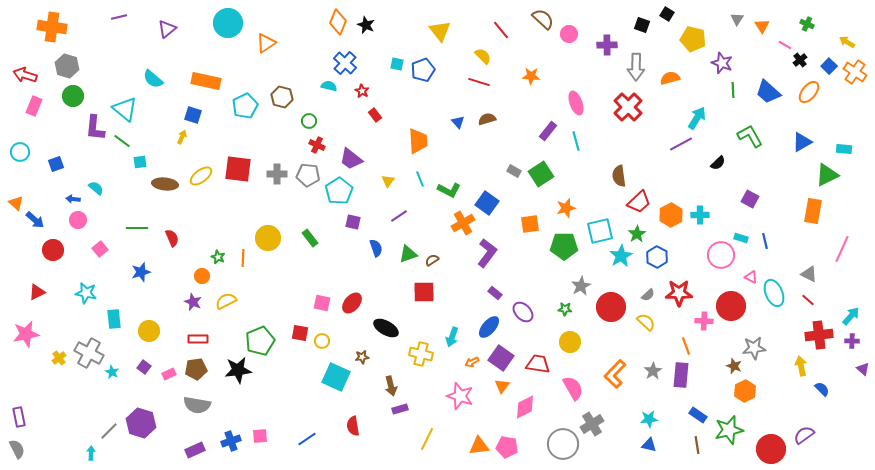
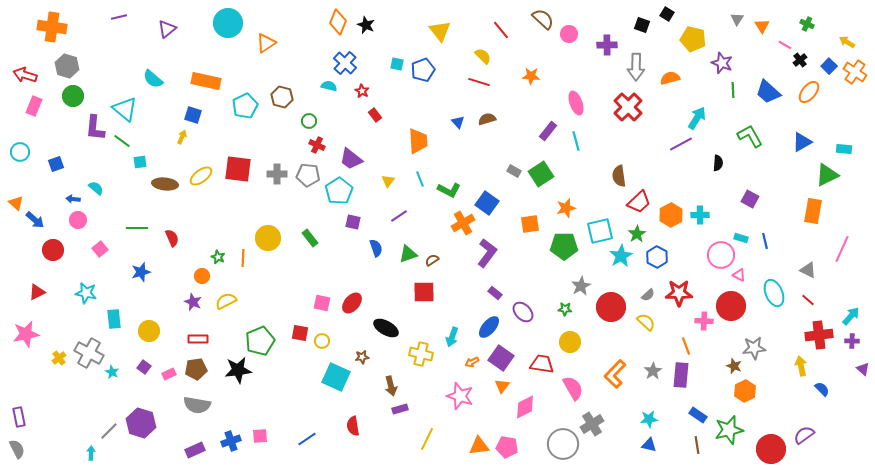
black semicircle at (718, 163): rotated 42 degrees counterclockwise
gray triangle at (809, 274): moved 1 px left, 4 px up
pink triangle at (751, 277): moved 12 px left, 2 px up
red trapezoid at (538, 364): moved 4 px right
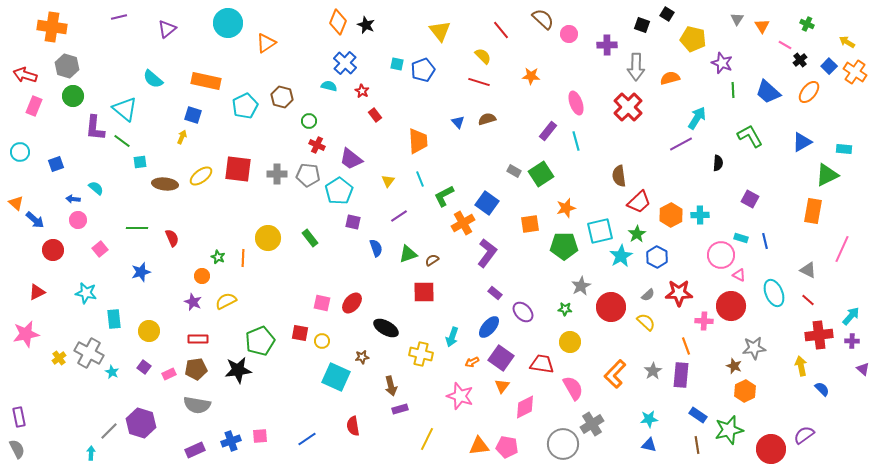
green L-shape at (449, 190): moved 5 px left, 6 px down; rotated 125 degrees clockwise
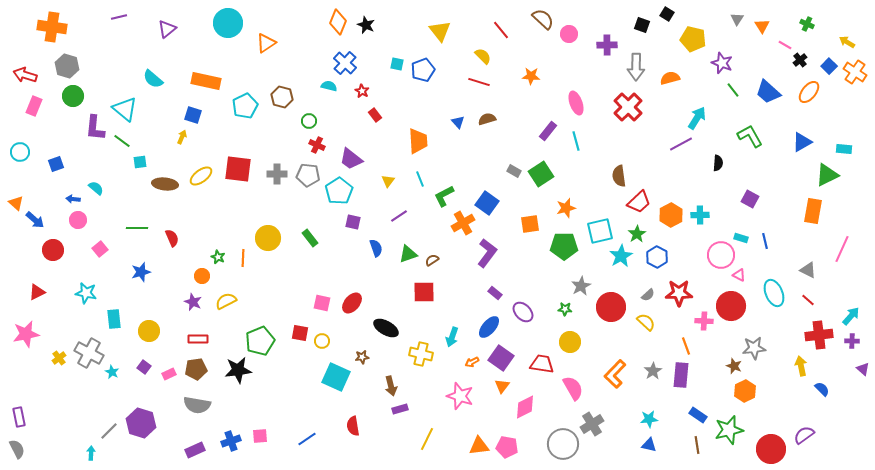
green line at (733, 90): rotated 35 degrees counterclockwise
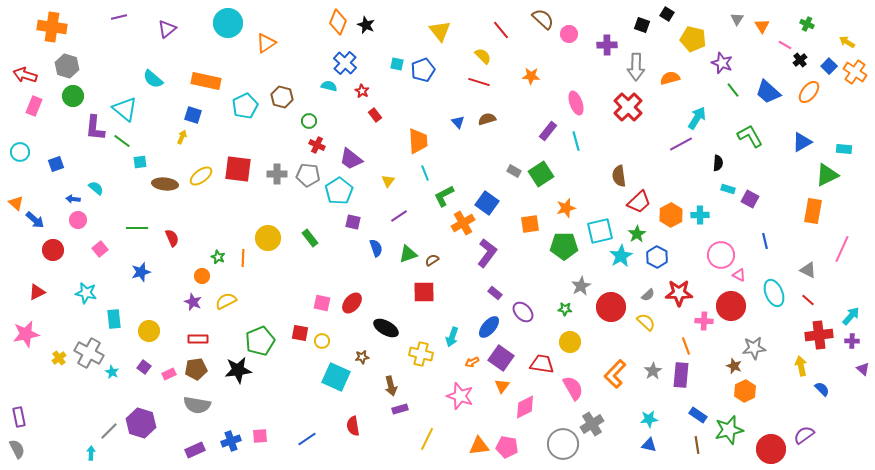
cyan line at (420, 179): moved 5 px right, 6 px up
cyan rectangle at (741, 238): moved 13 px left, 49 px up
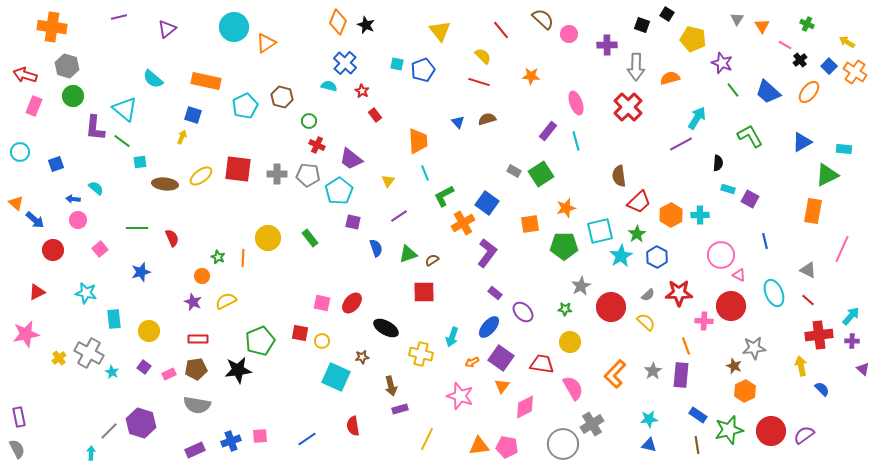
cyan circle at (228, 23): moved 6 px right, 4 px down
red circle at (771, 449): moved 18 px up
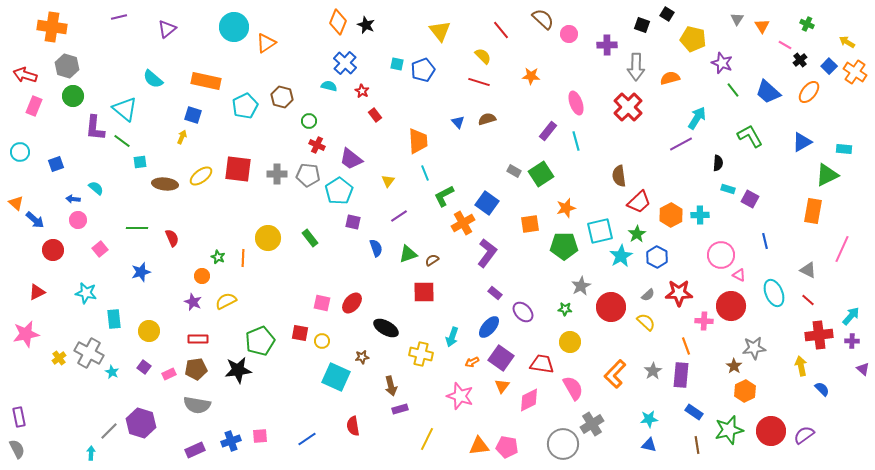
brown star at (734, 366): rotated 14 degrees clockwise
pink diamond at (525, 407): moved 4 px right, 7 px up
blue rectangle at (698, 415): moved 4 px left, 3 px up
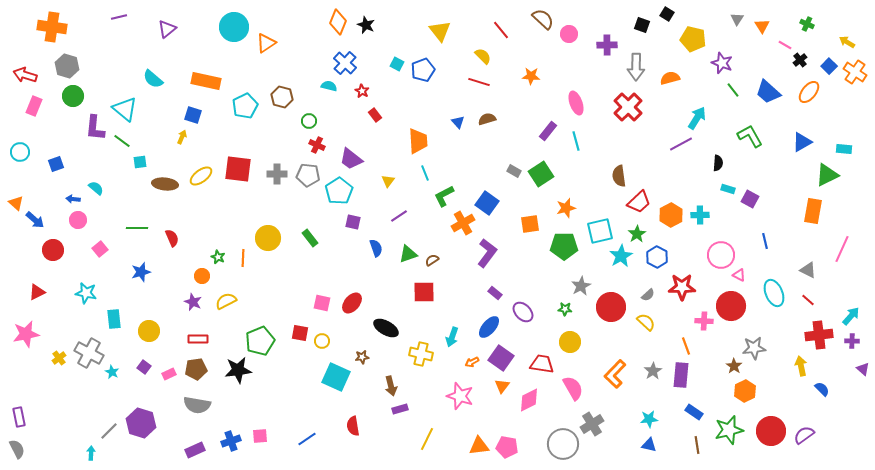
cyan square at (397, 64): rotated 16 degrees clockwise
red star at (679, 293): moved 3 px right, 6 px up
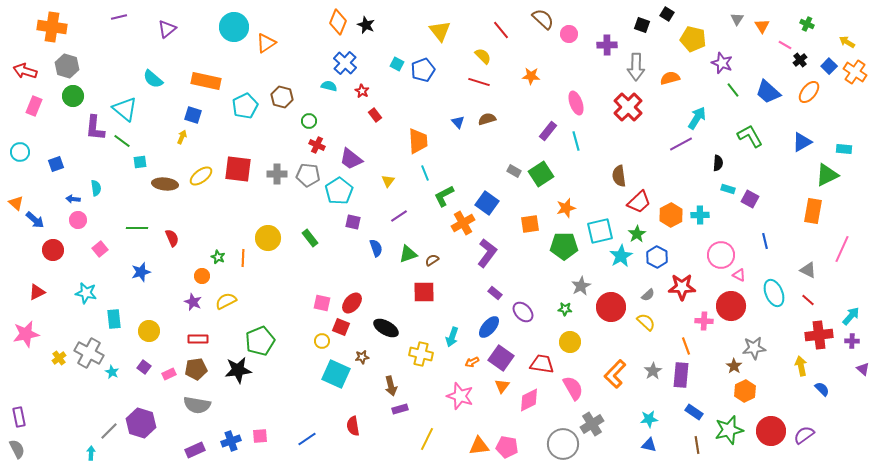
red arrow at (25, 75): moved 4 px up
cyan semicircle at (96, 188): rotated 42 degrees clockwise
red square at (300, 333): moved 41 px right, 6 px up; rotated 12 degrees clockwise
cyan square at (336, 377): moved 3 px up
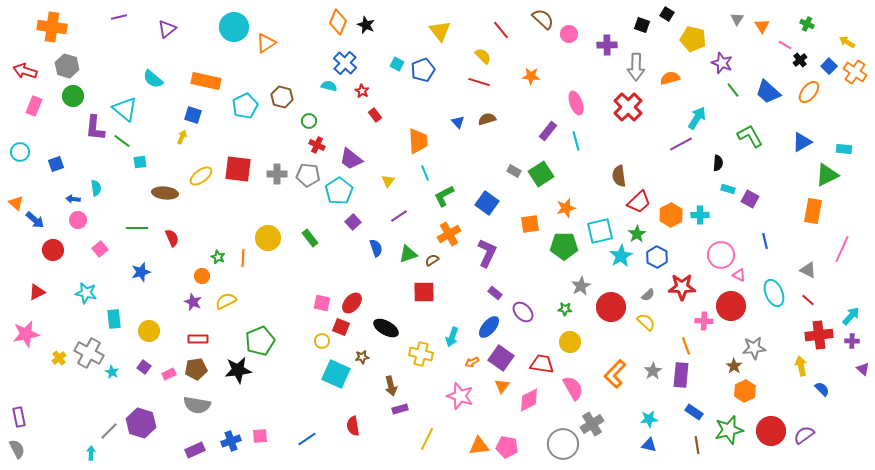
brown ellipse at (165, 184): moved 9 px down
purple square at (353, 222): rotated 35 degrees clockwise
orange cross at (463, 223): moved 14 px left, 11 px down
purple L-shape at (487, 253): rotated 12 degrees counterclockwise
